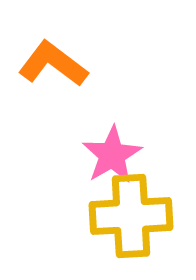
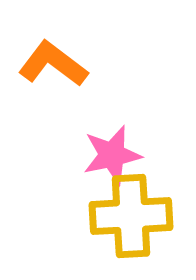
pink star: rotated 18 degrees clockwise
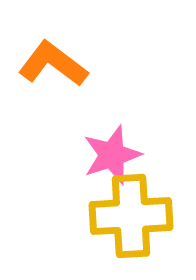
pink star: rotated 6 degrees counterclockwise
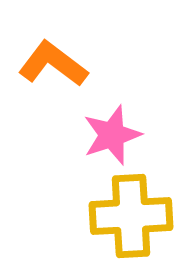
pink star: moved 20 px up
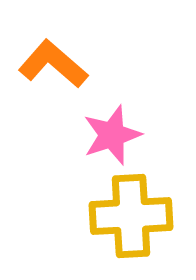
orange L-shape: rotated 4 degrees clockwise
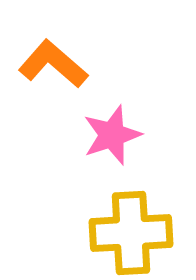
yellow cross: moved 17 px down
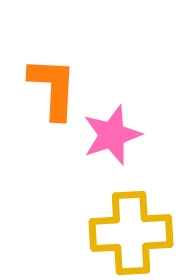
orange L-shape: moved 24 px down; rotated 52 degrees clockwise
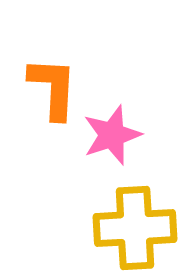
yellow cross: moved 4 px right, 5 px up
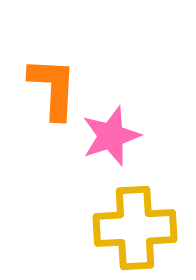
pink star: moved 1 px left, 1 px down
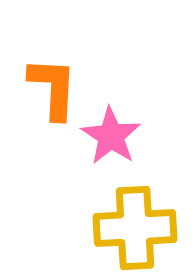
pink star: rotated 20 degrees counterclockwise
